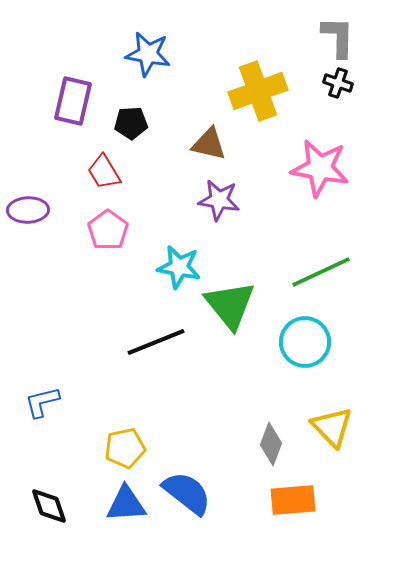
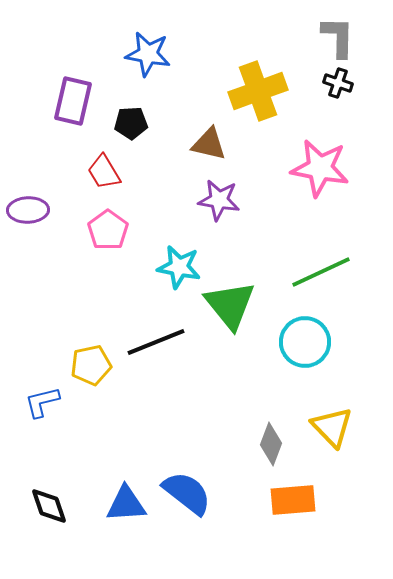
yellow pentagon: moved 34 px left, 83 px up
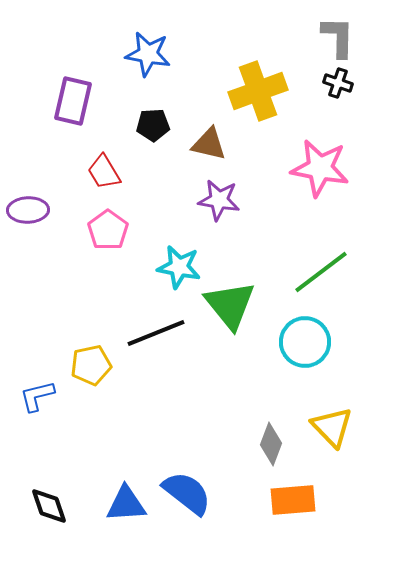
black pentagon: moved 22 px right, 2 px down
green line: rotated 12 degrees counterclockwise
black line: moved 9 px up
blue L-shape: moved 5 px left, 6 px up
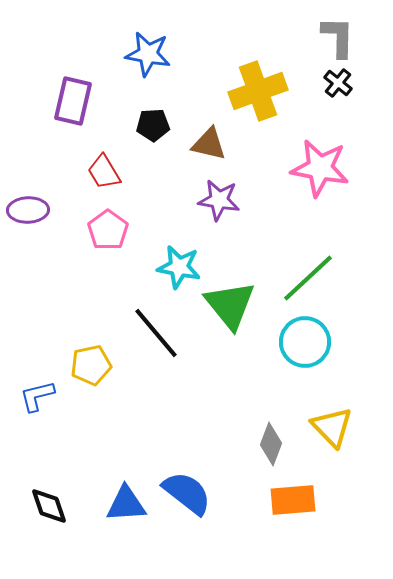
black cross: rotated 20 degrees clockwise
green line: moved 13 px left, 6 px down; rotated 6 degrees counterclockwise
black line: rotated 72 degrees clockwise
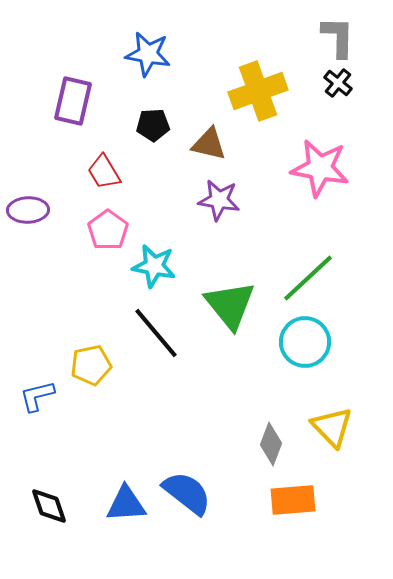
cyan star: moved 25 px left, 1 px up
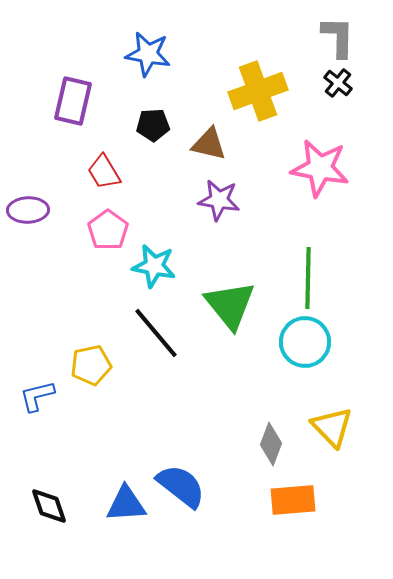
green line: rotated 46 degrees counterclockwise
blue semicircle: moved 6 px left, 7 px up
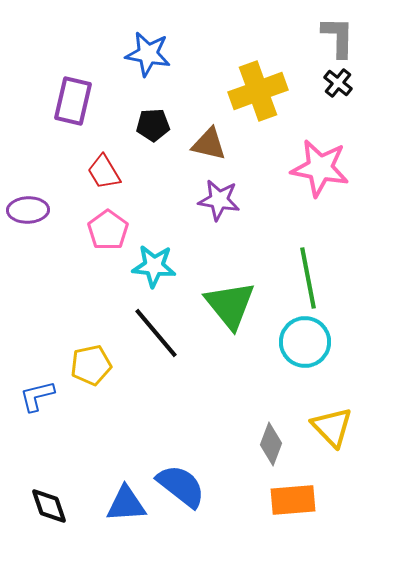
cyan star: rotated 6 degrees counterclockwise
green line: rotated 12 degrees counterclockwise
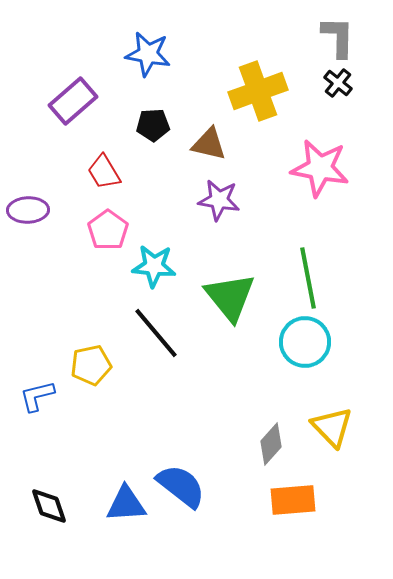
purple rectangle: rotated 36 degrees clockwise
green triangle: moved 8 px up
gray diamond: rotated 21 degrees clockwise
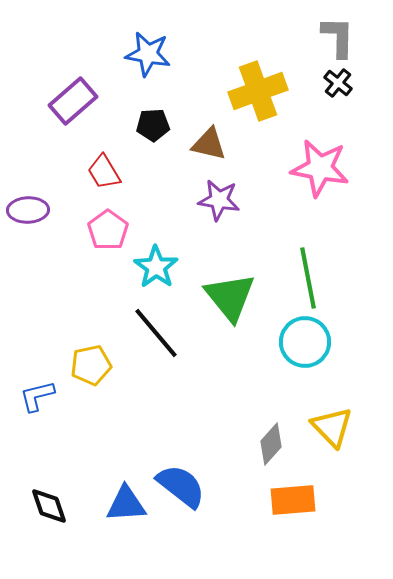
cyan star: moved 2 px right, 1 px down; rotated 30 degrees clockwise
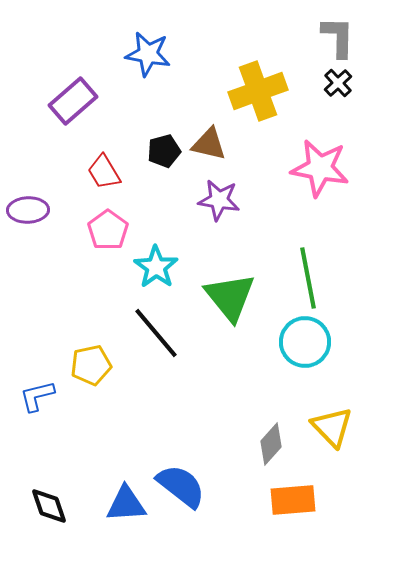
black cross: rotated 8 degrees clockwise
black pentagon: moved 11 px right, 26 px down; rotated 12 degrees counterclockwise
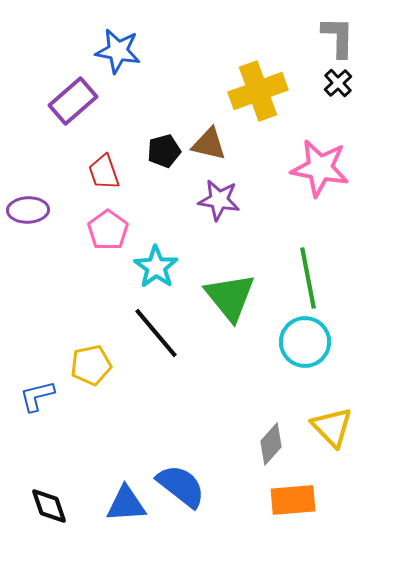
blue star: moved 30 px left, 3 px up
red trapezoid: rotated 12 degrees clockwise
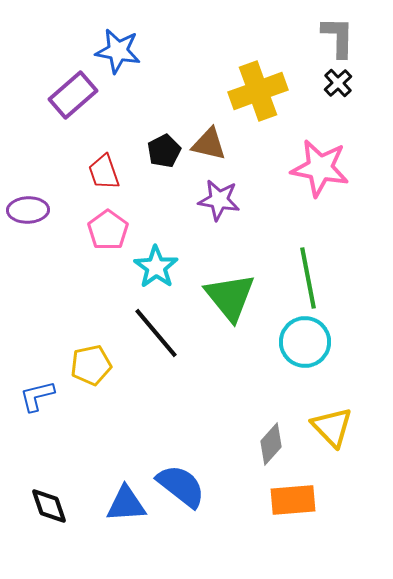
purple rectangle: moved 6 px up
black pentagon: rotated 12 degrees counterclockwise
